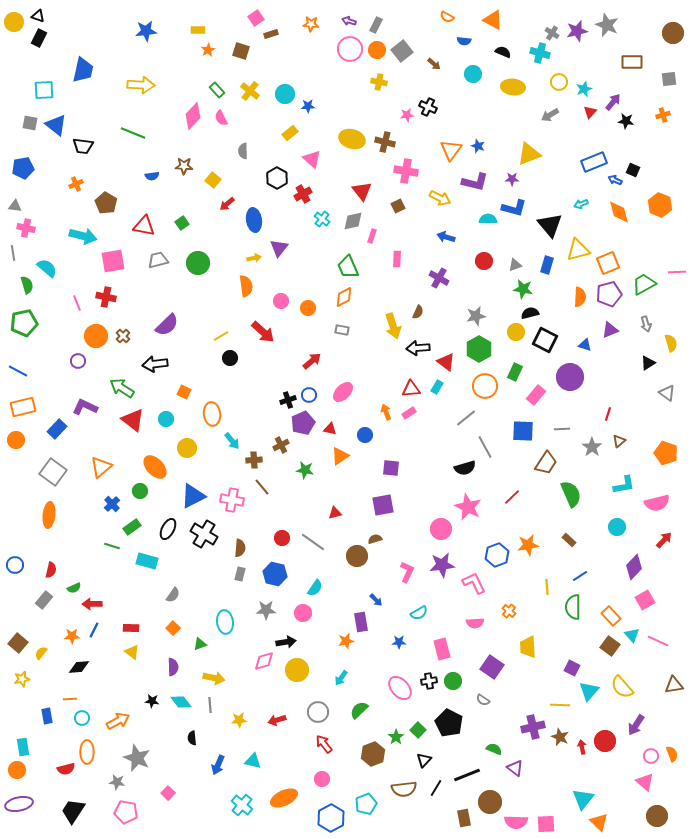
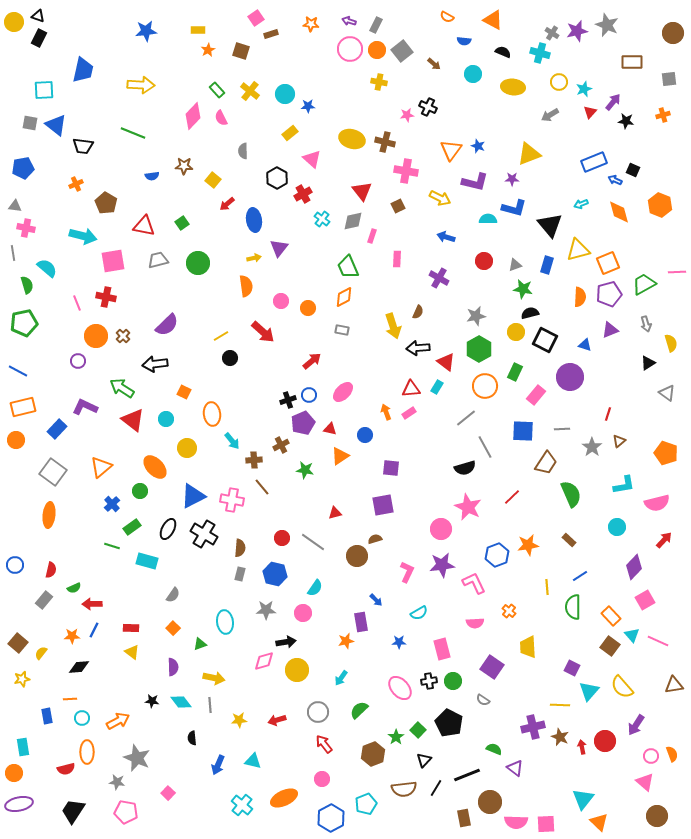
orange circle at (17, 770): moved 3 px left, 3 px down
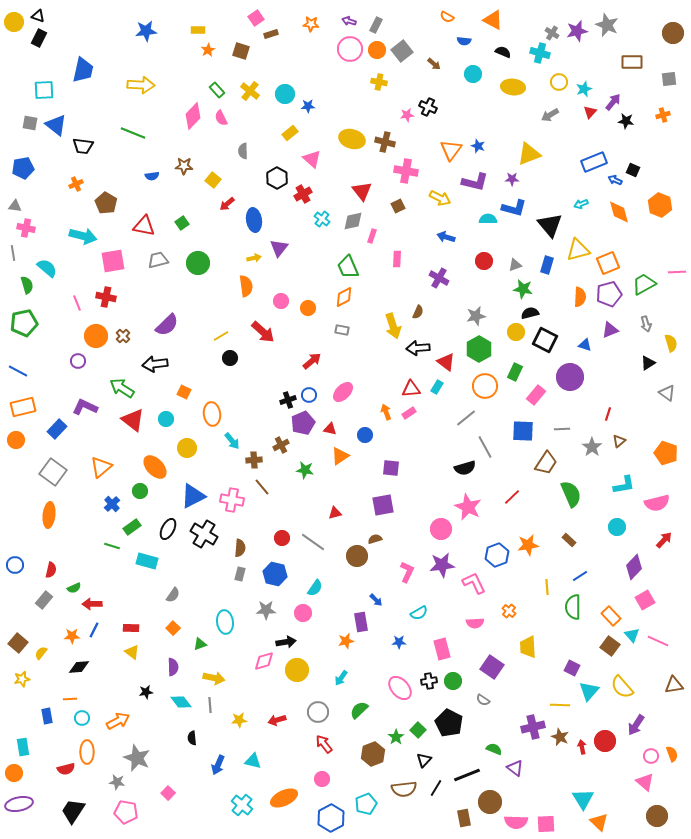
black star at (152, 701): moved 6 px left, 9 px up; rotated 16 degrees counterclockwise
cyan triangle at (583, 799): rotated 10 degrees counterclockwise
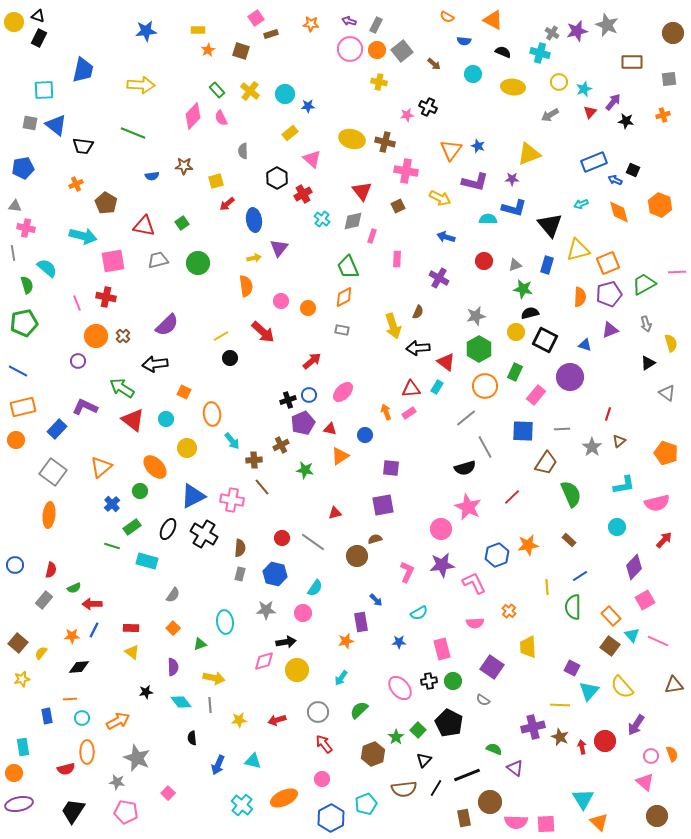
yellow square at (213, 180): moved 3 px right, 1 px down; rotated 35 degrees clockwise
